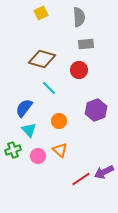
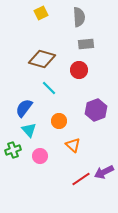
orange triangle: moved 13 px right, 5 px up
pink circle: moved 2 px right
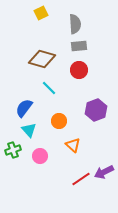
gray semicircle: moved 4 px left, 7 px down
gray rectangle: moved 7 px left, 2 px down
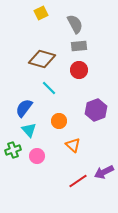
gray semicircle: rotated 24 degrees counterclockwise
pink circle: moved 3 px left
red line: moved 3 px left, 2 px down
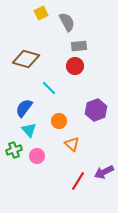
gray semicircle: moved 8 px left, 2 px up
brown diamond: moved 16 px left
red circle: moved 4 px left, 4 px up
orange triangle: moved 1 px left, 1 px up
green cross: moved 1 px right
red line: rotated 24 degrees counterclockwise
